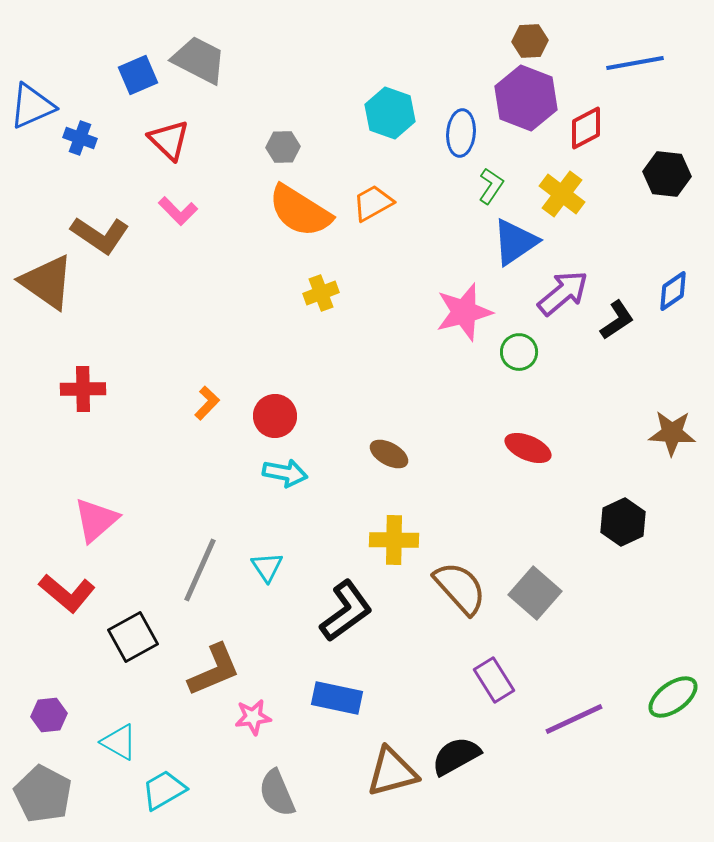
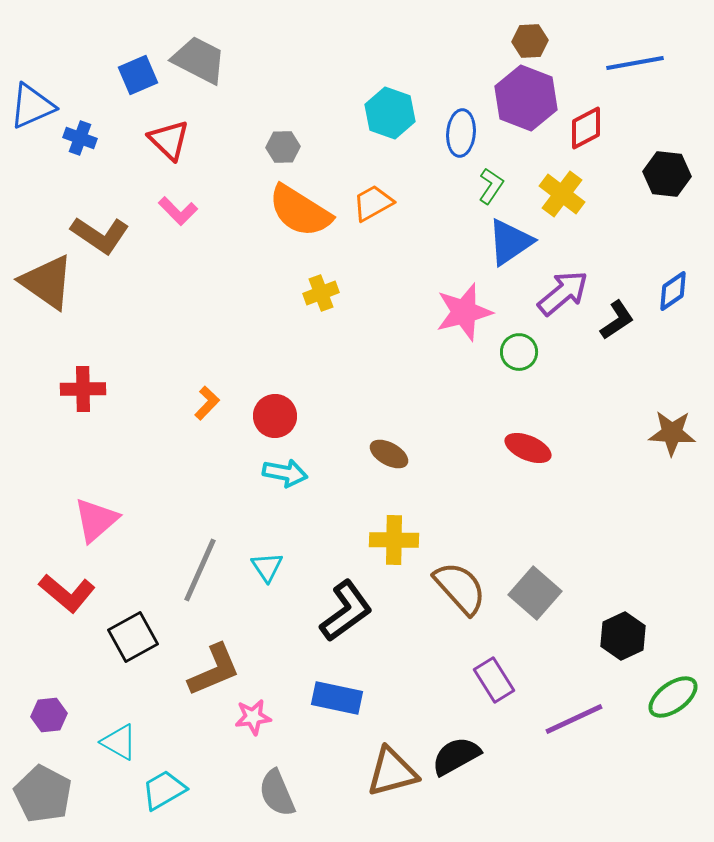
blue triangle at (515, 242): moved 5 px left
black hexagon at (623, 522): moved 114 px down
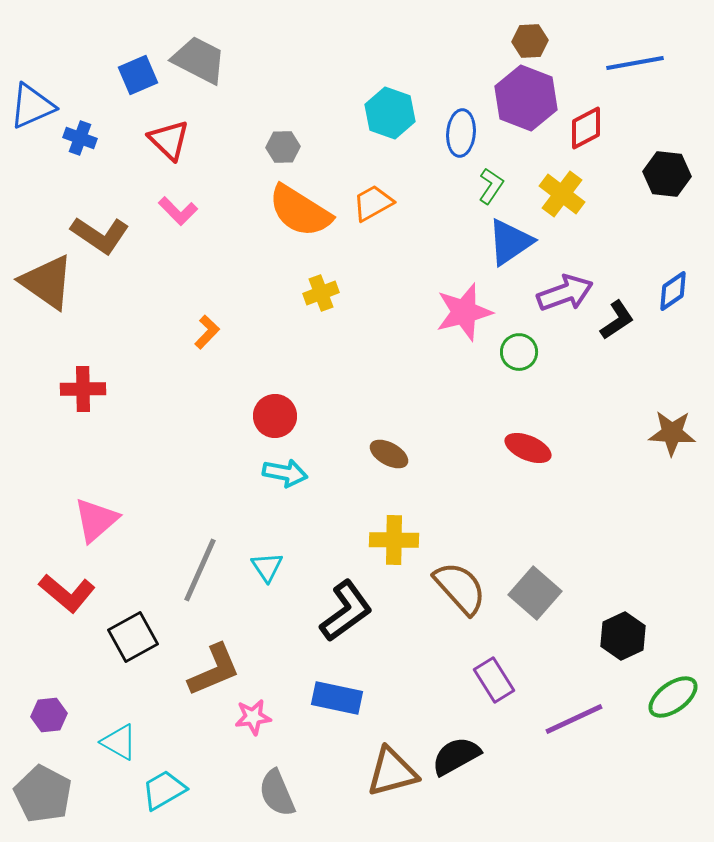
purple arrow at (563, 293): moved 2 px right; rotated 20 degrees clockwise
orange L-shape at (207, 403): moved 71 px up
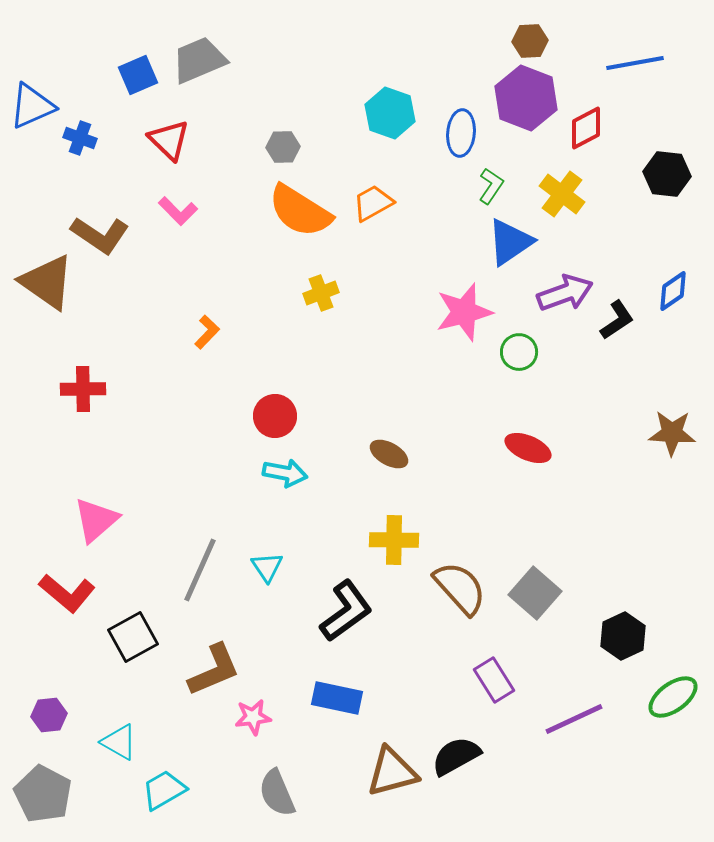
gray trapezoid at (199, 60): rotated 50 degrees counterclockwise
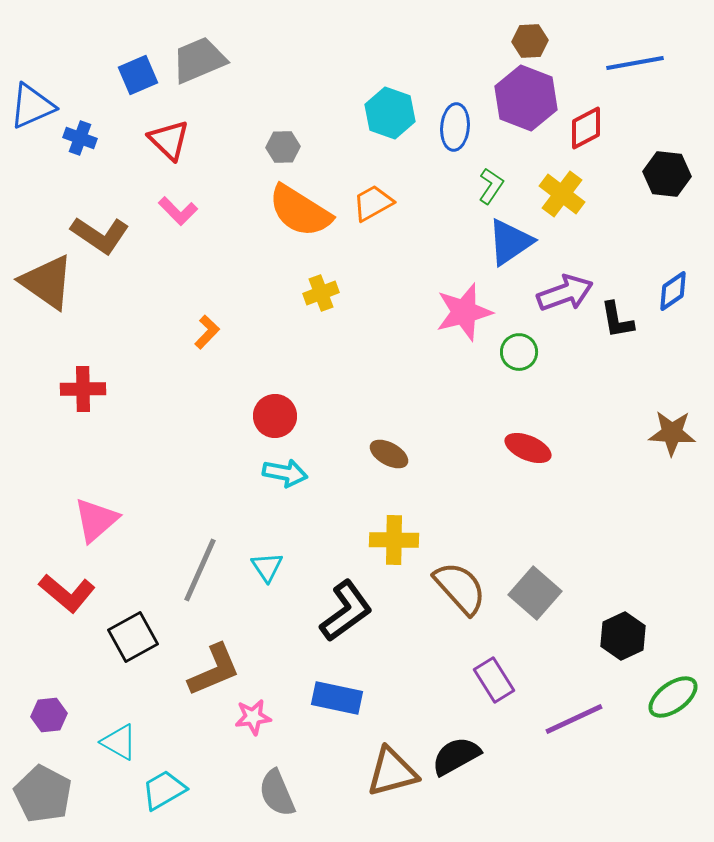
blue ellipse at (461, 133): moved 6 px left, 6 px up
black L-shape at (617, 320): rotated 114 degrees clockwise
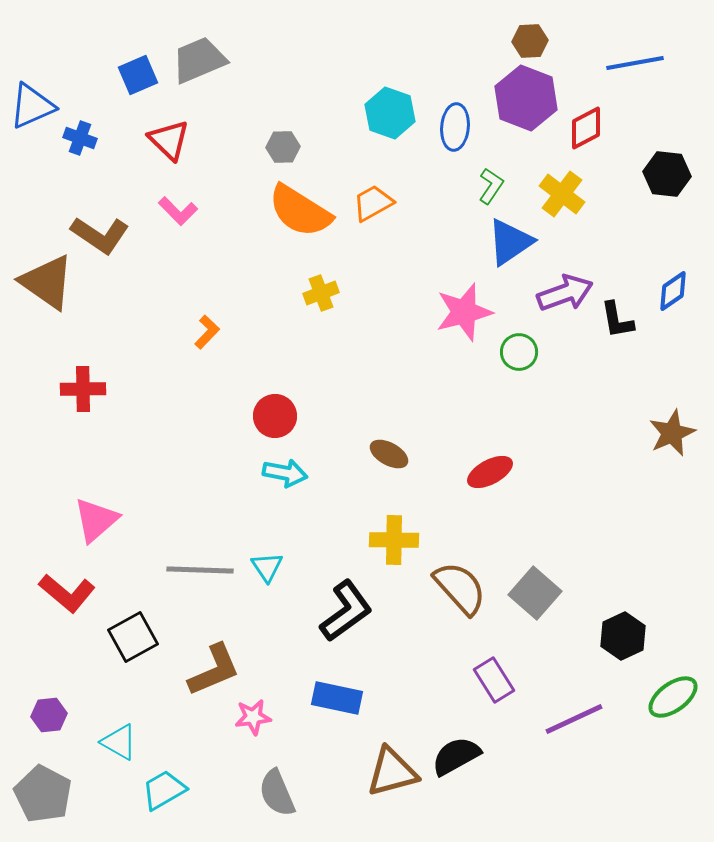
brown star at (672, 433): rotated 27 degrees counterclockwise
red ellipse at (528, 448): moved 38 px left, 24 px down; rotated 51 degrees counterclockwise
gray line at (200, 570): rotated 68 degrees clockwise
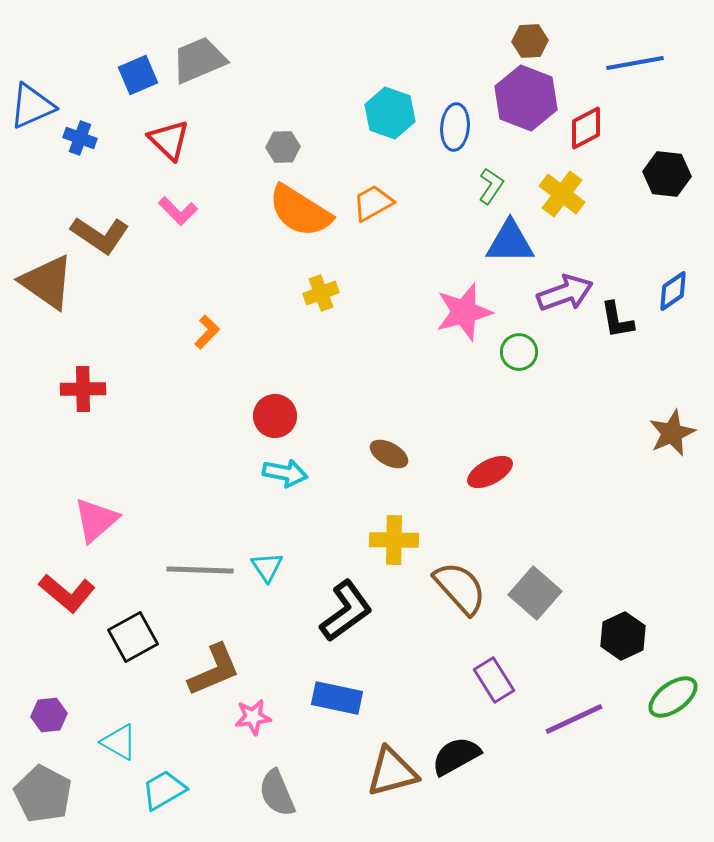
blue triangle at (510, 242): rotated 34 degrees clockwise
